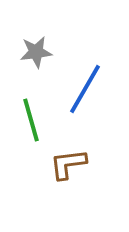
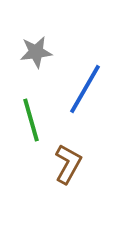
brown L-shape: rotated 126 degrees clockwise
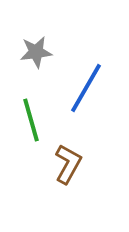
blue line: moved 1 px right, 1 px up
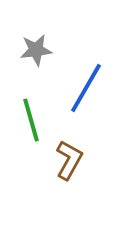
gray star: moved 2 px up
brown L-shape: moved 1 px right, 4 px up
